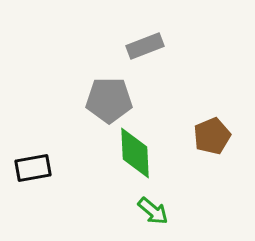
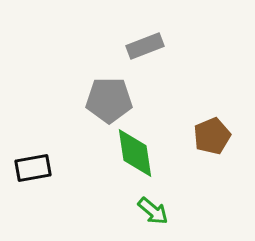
green diamond: rotated 6 degrees counterclockwise
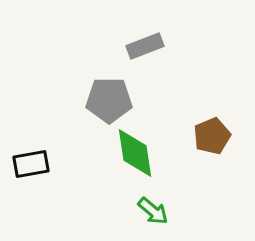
black rectangle: moved 2 px left, 4 px up
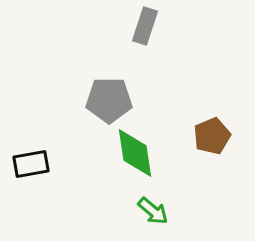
gray rectangle: moved 20 px up; rotated 51 degrees counterclockwise
